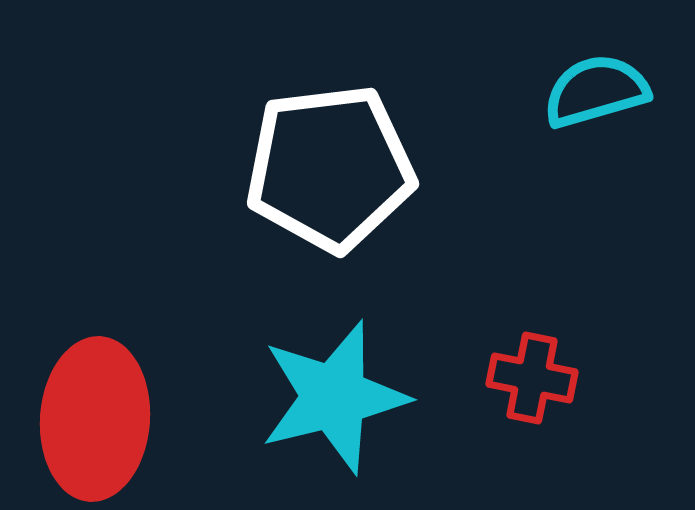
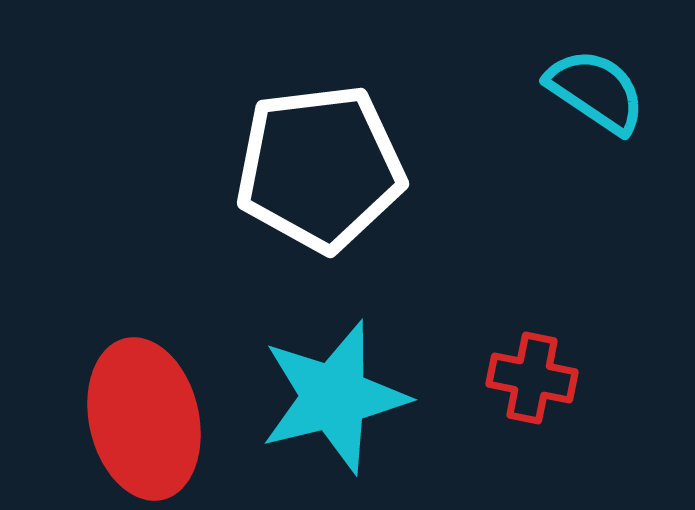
cyan semicircle: rotated 50 degrees clockwise
white pentagon: moved 10 px left
red ellipse: moved 49 px right; rotated 17 degrees counterclockwise
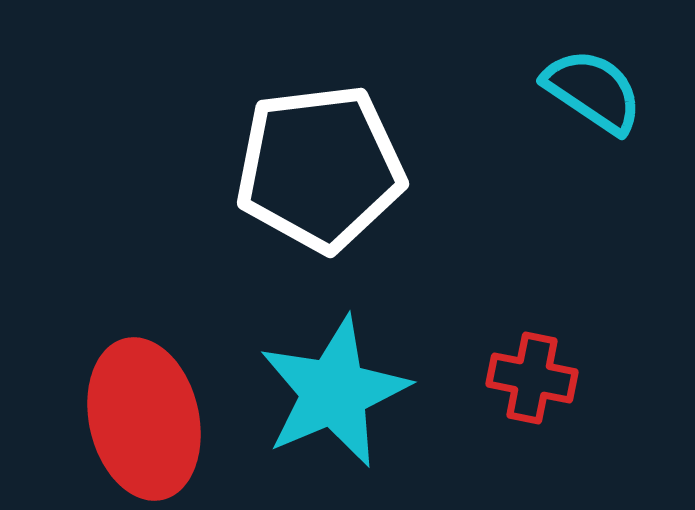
cyan semicircle: moved 3 px left
cyan star: moved 5 px up; rotated 9 degrees counterclockwise
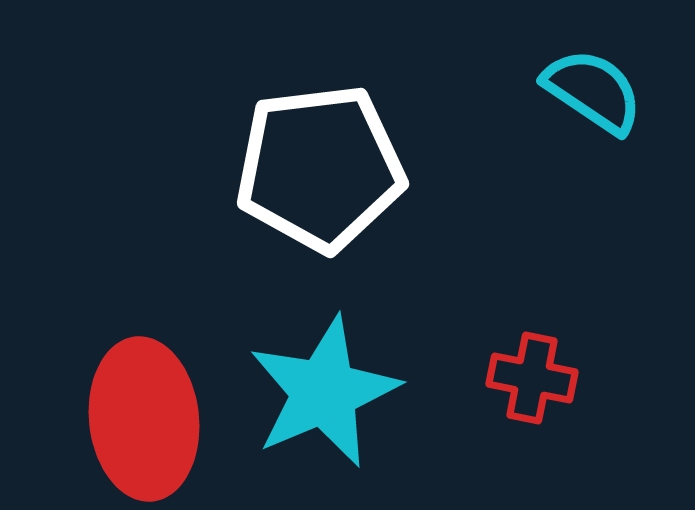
cyan star: moved 10 px left
red ellipse: rotated 7 degrees clockwise
